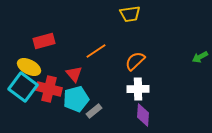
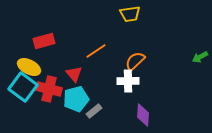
white cross: moved 10 px left, 8 px up
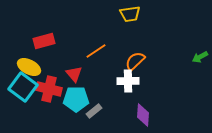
cyan pentagon: rotated 15 degrees clockwise
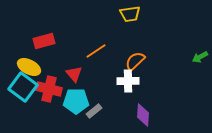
cyan pentagon: moved 2 px down
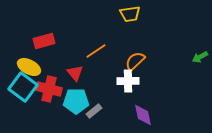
red triangle: moved 1 px right, 1 px up
purple diamond: rotated 15 degrees counterclockwise
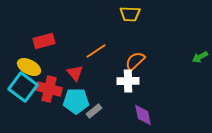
yellow trapezoid: rotated 10 degrees clockwise
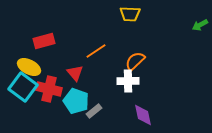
green arrow: moved 32 px up
cyan pentagon: rotated 20 degrees clockwise
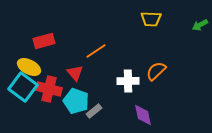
yellow trapezoid: moved 21 px right, 5 px down
orange semicircle: moved 21 px right, 10 px down
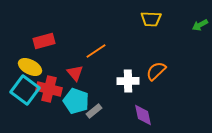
yellow ellipse: moved 1 px right
cyan square: moved 2 px right, 3 px down
